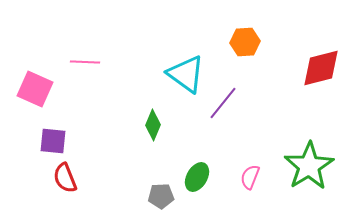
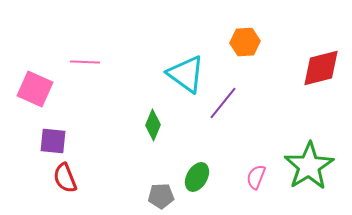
pink semicircle: moved 6 px right
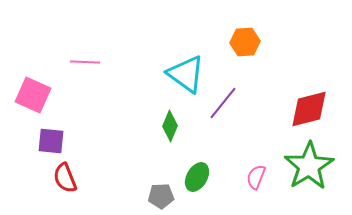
red diamond: moved 12 px left, 41 px down
pink square: moved 2 px left, 6 px down
green diamond: moved 17 px right, 1 px down
purple square: moved 2 px left
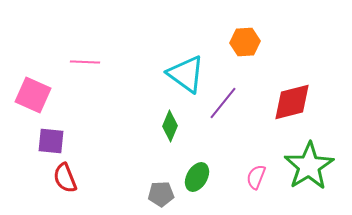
red diamond: moved 17 px left, 7 px up
gray pentagon: moved 2 px up
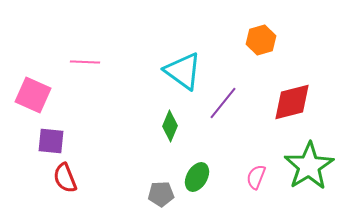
orange hexagon: moved 16 px right, 2 px up; rotated 12 degrees counterclockwise
cyan triangle: moved 3 px left, 3 px up
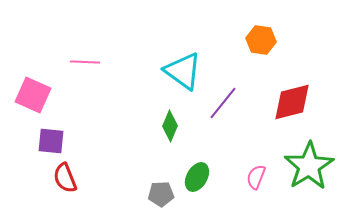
orange hexagon: rotated 24 degrees clockwise
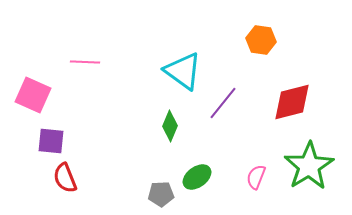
green ellipse: rotated 24 degrees clockwise
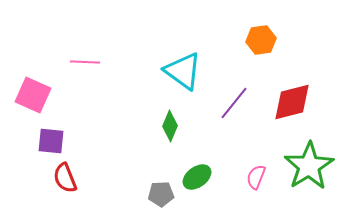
orange hexagon: rotated 16 degrees counterclockwise
purple line: moved 11 px right
